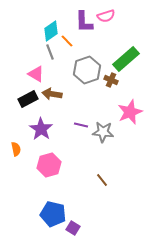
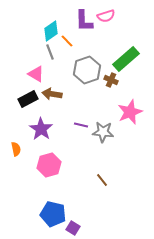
purple L-shape: moved 1 px up
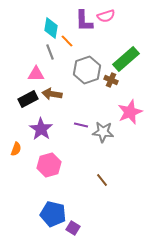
cyan diamond: moved 3 px up; rotated 45 degrees counterclockwise
pink triangle: rotated 30 degrees counterclockwise
orange semicircle: rotated 32 degrees clockwise
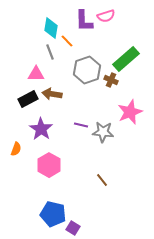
pink hexagon: rotated 15 degrees counterclockwise
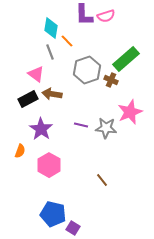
purple L-shape: moved 6 px up
pink triangle: rotated 36 degrees clockwise
gray star: moved 3 px right, 4 px up
orange semicircle: moved 4 px right, 2 px down
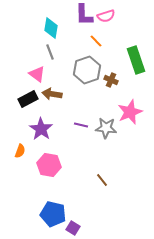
orange line: moved 29 px right
green rectangle: moved 10 px right, 1 px down; rotated 68 degrees counterclockwise
pink triangle: moved 1 px right
pink hexagon: rotated 20 degrees counterclockwise
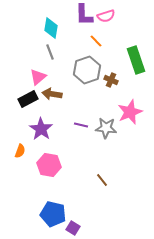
pink triangle: moved 1 px right, 3 px down; rotated 42 degrees clockwise
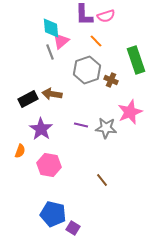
cyan diamond: rotated 15 degrees counterclockwise
pink triangle: moved 23 px right, 36 px up
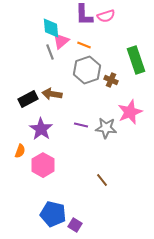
orange line: moved 12 px left, 4 px down; rotated 24 degrees counterclockwise
pink hexagon: moved 6 px left; rotated 20 degrees clockwise
purple square: moved 2 px right, 3 px up
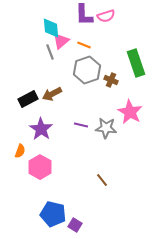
green rectangle: moved 3 px down
brown arrow: rotated 36 degrees counterclockwise
pink star: rotated 20 degrees counterclockwise
pink hexagon: moved 3 px left, 2 px down
